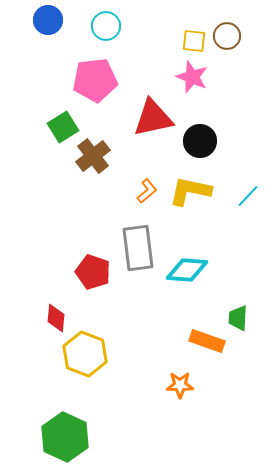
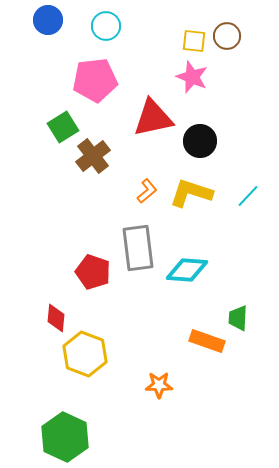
yellow L-shape: moved 1 px right, 2 px down; rotated 6 degrees clockwise
orange star: moved 21 px left
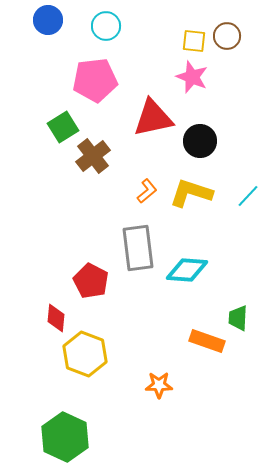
red pentagon: moved 2 px left, 9 px down; rotated 8 degrees clockwise
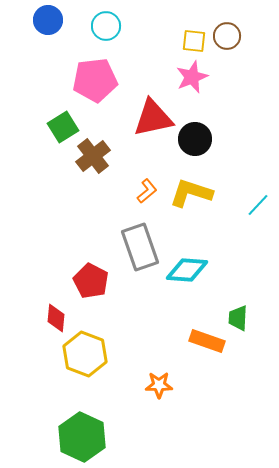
pink star: rotated 28 degrees clockwise
black circle: moved 5 px left, 2 px up
cyan line: moved 10 px right, 9 px down
gray rectangle: moved 2 px right, 1 px up; rotated 12 degrees counterclockwise
green hexagon: moved 17 px right
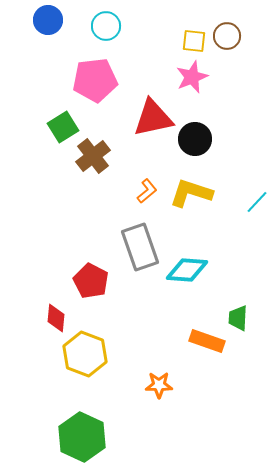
cyan line: moved 1 px left, 3 px up
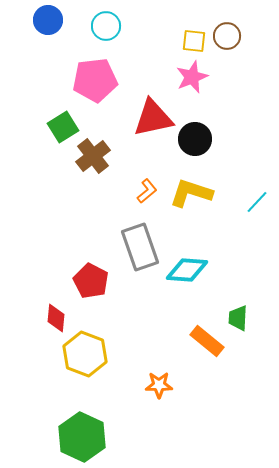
orange rectangle: rotated 20 degrees clockwise
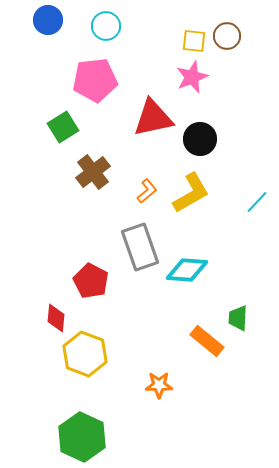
black circle: moved 5 px right
brown cross: moved 16 px down
yellow L-shape: rotated 132 degrees clockwise
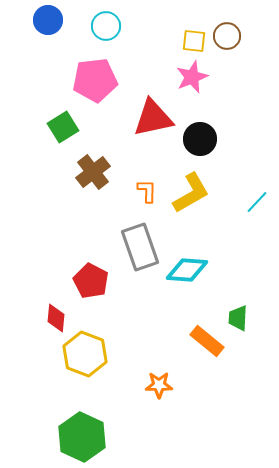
orange L-shape: rotated 50 degrees counterclockwise
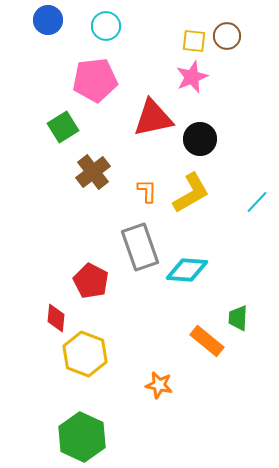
orange star: rotated 12 degrees clockwise
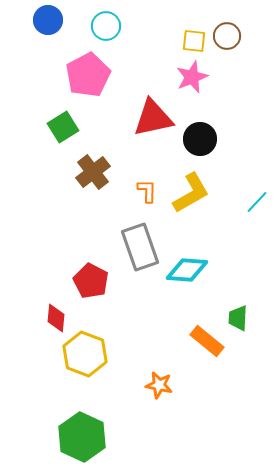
pink pentagon: moved 7 px left, 5 px up; rotated 21 degrees counterclockwise
